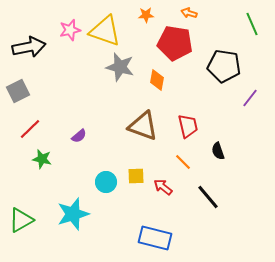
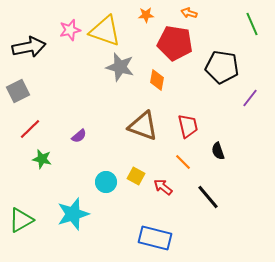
black pentagon: moved 2 px left, 1 px down
yellow square: rotated 30 degrees clockwise
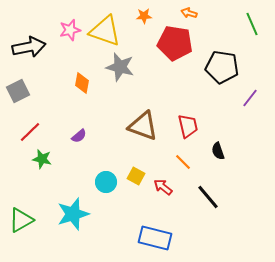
orange star: moved 2 px left, 1 px down
orange diamond: moved 75 px left, 3 px down
red line: moved 3 px down
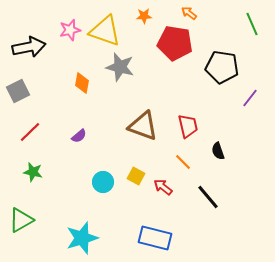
orange arrow: rotated 21 degrees clockwise
green star: moved 9 px left, 13 px down
cyan circle: moved 3 px left
cyan star: moved 9 px right, 24 px down
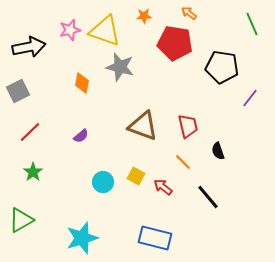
purple semicircle: moved 2 px right
green star: rotated 24 degrees clockwise
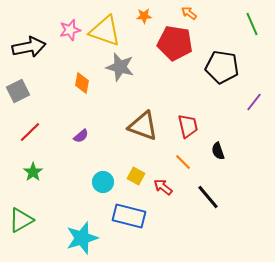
purple line: moved 4 px right, 4 px down
blue rectangle: moved 26 px left, 22 px up
